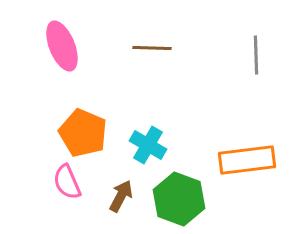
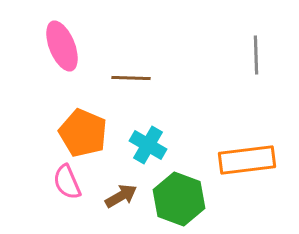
brown line: moved 21 px left, 30 px down
brown arrow: rotated 32 degrees clockwise
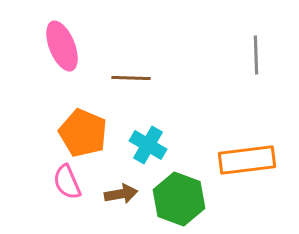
brown arrow: moved 2 px up; rotated 20 degrees clockwise
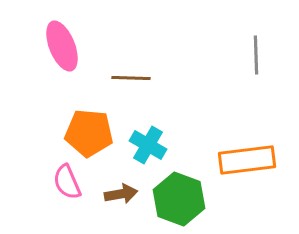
orange pentagon: moved 6 px right; rotated 18 degrees counterclockwise
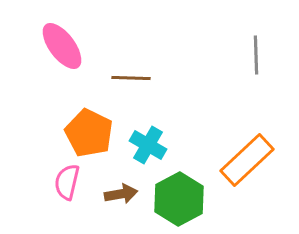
pink ellipse: rotated 15 degrees counterclockwise
orange pentagon: rotated 21 degrees clockwise
orange rectangle: rotated 36 degrees counterclockwise
pink semicircle: rotated 36 degrees clockwise
green hexagon: rotated 12 degrees clockwise
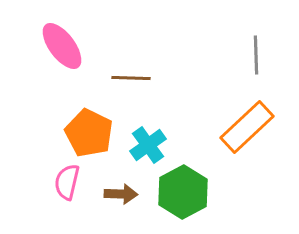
cyan cross: rotated 24 degrees clockwise
orange rectangle: moved 33 px up
brown arrow: rotated 12 degrees clockwise
green hexagon: moved 4 px right, 7 px up
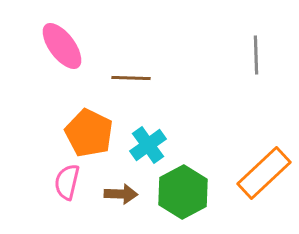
orange rectangle: moved 17 px right, 46 px down
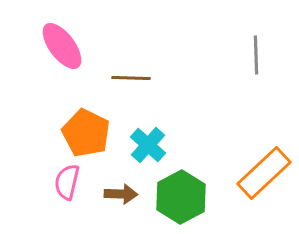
orange pentagon: moved 3 px left
cyan cross: rotated 12 degrees counterclockwise
green hexagon: moved 2 px left, 5 px down
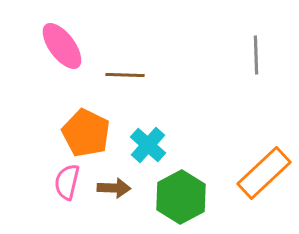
brown line: moved 6 px left, 3 px up
brown arrow: moved 7 px left, 6 px up
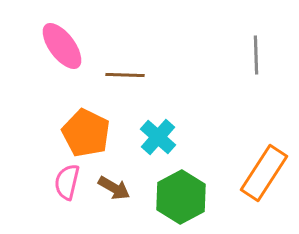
cyan cross: moved 10 px right, 8 px up
orange rectangle: rotated 14 degrees counterclockwise
brown arrow: rotated 28 degrees clockwise
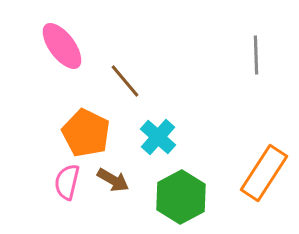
brown line: moved 6 px down; rotated 48 degrees clockwise
brown arrow: moved 1 px left, 8 px up
